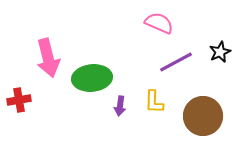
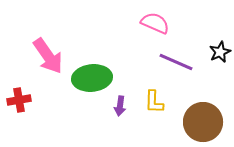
pink semicircle: moved 4 px left
pink arrow: moved 2 px up; rotated 21 degrees counterclockwise
purple line: rotated 52 degrees clockwise
brown circle: moved 6 px down
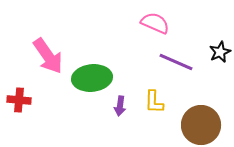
red cross: rotated 15 degrees clockwise
brown circle: moved 2 px left, 3 px down
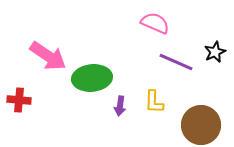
black star: moved 5 px left
pink arrow: rotated 21 degrees counterclockwise
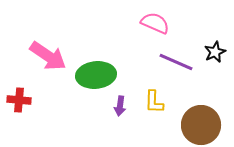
green ellipse: moved 4 px right, 3 px up
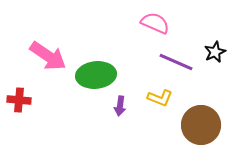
yellow L-shape: moved 6 px right, 4 px up; rotated 70 degrees counterclockwise
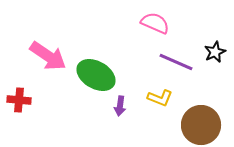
green ellipse: rotated 36 degrees clockwise
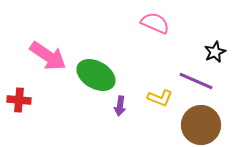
purple line: moved 20 px right, 19 px down
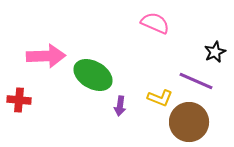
pink arrow: moved 2 px left; rotated 36 degrees counterclockwise
green ellipse: moved 3 px left
brown circle: moved 12 px left, 3 px up
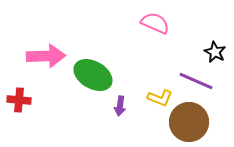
black star: rotated 20 degrees counterclockwise
